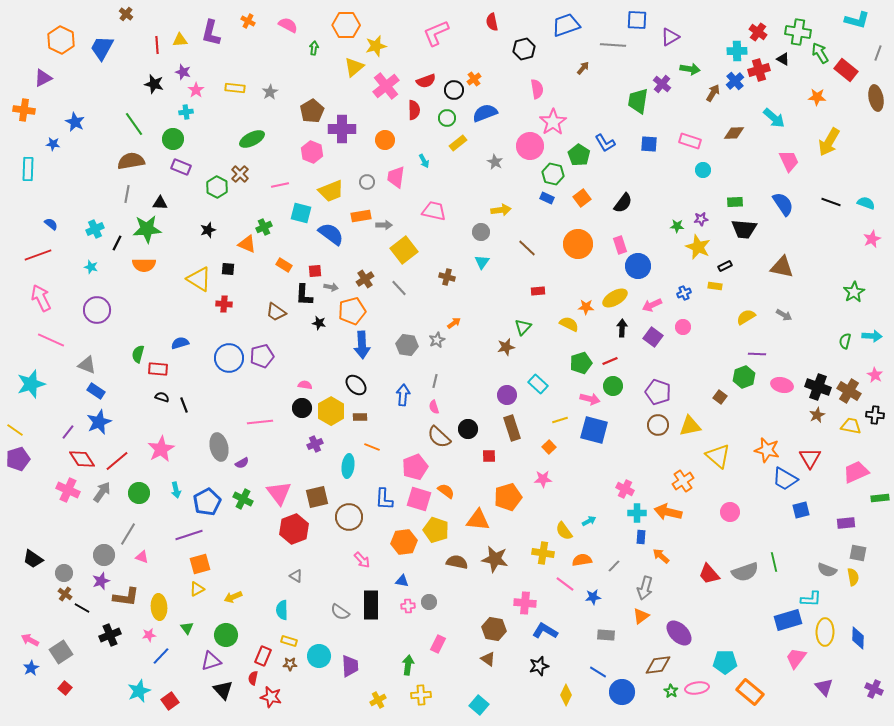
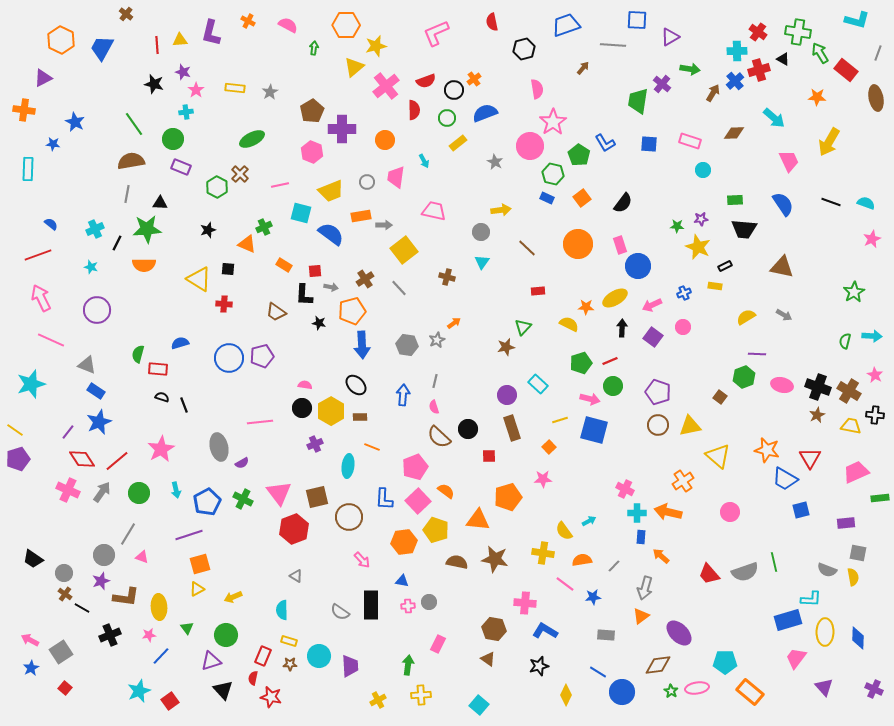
green rectangle at (735, 202): moved 2 px up
pink square at (419, 499): moved 1 px left, 2 px down; rotated 30 degrees clockwise
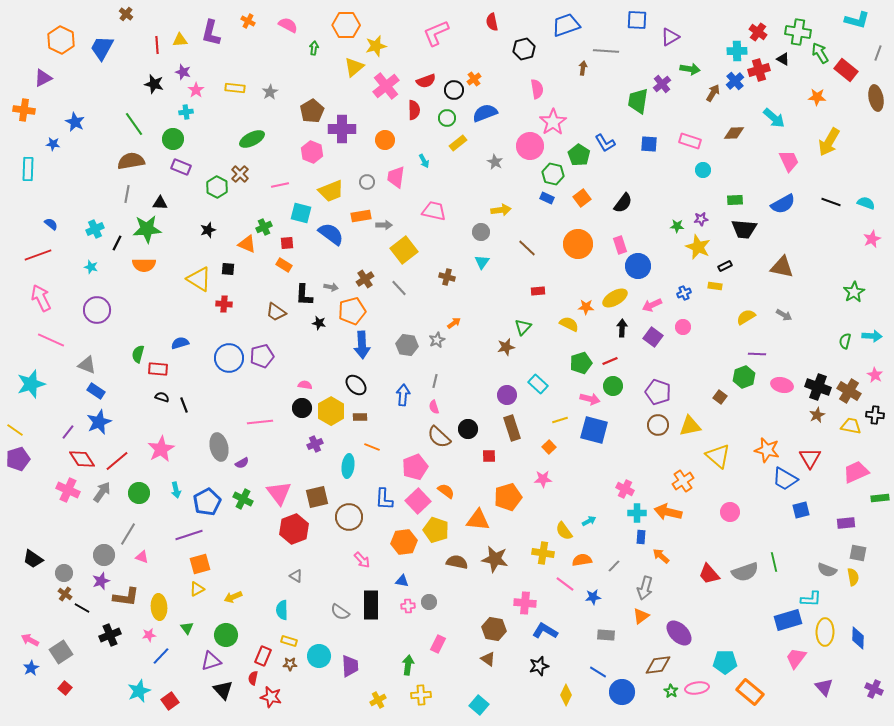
gray line at (613, 45): moved 7 px left, 6 px down
brown arrow at (583, 68): rotated 32 degrees counterclockwise
purple cross at (662, 84): rotated 12 degrees clockwise
blue semicircle at (783, 204): rotated 95 degrees clockwise
red square at (315, 271): moved 28 px left, 28 px up
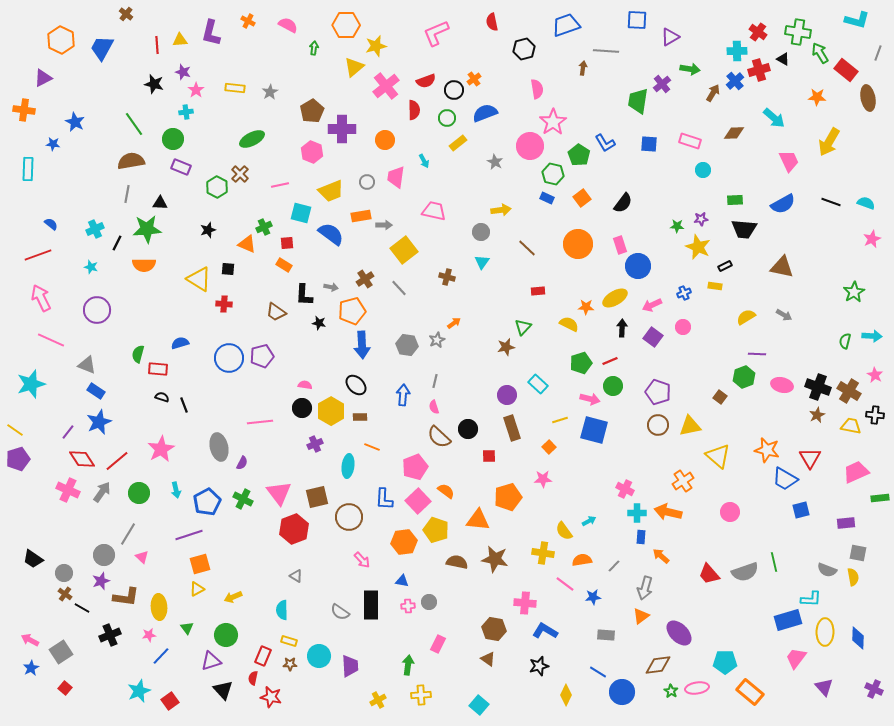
brown ellipse at (876, 98): moved 8 px left
purple semicircle at (242, 463): rotated 32 degrees counterclockwise
pink triangle at (142, 557): rotated 24 degrees clockwise
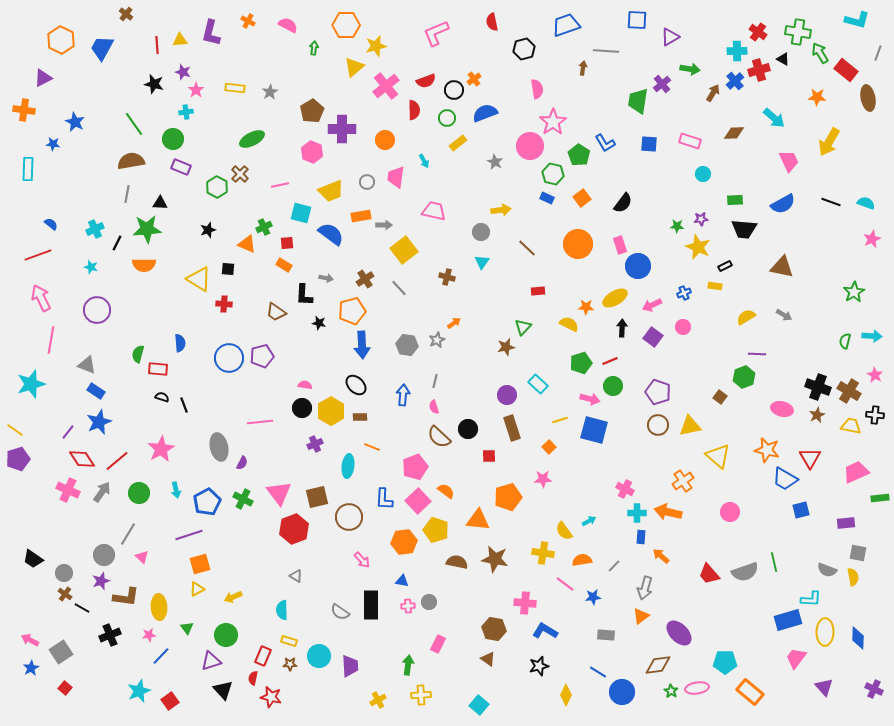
cyan circle at (703, 170): moved 4 px down
gray arrow at (331, 287): moved 5 px left, 9 px up
pink line at (51, 340): rotated 76 degrees clockwise
blue semicircle at (180, 343): rotated 102 degrees clockwise
pink ellipse at (782, 385): moved 24 px down
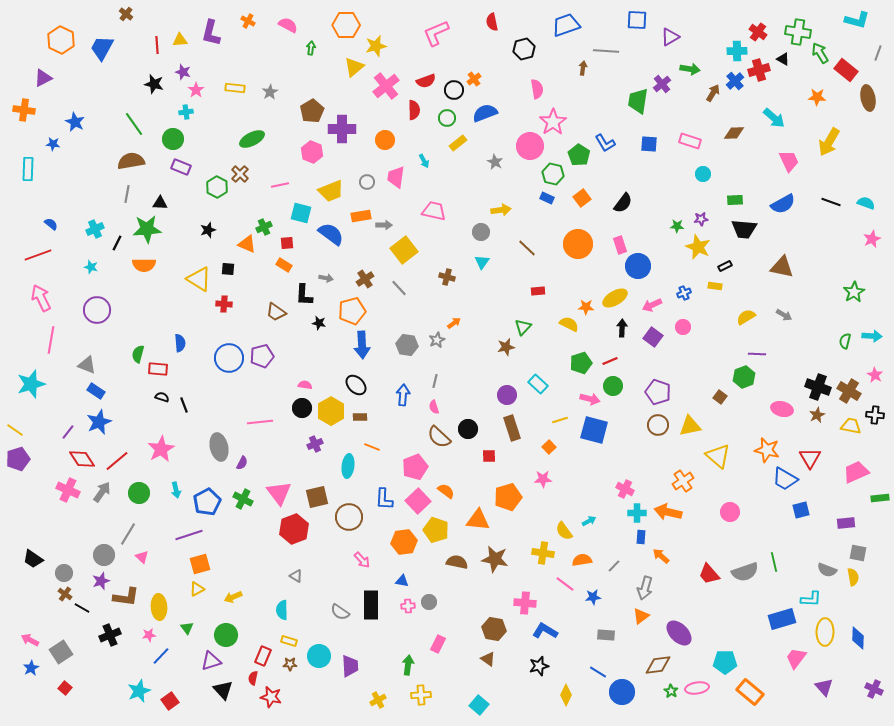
green arrow at (314, 48): moved 3 px left
blue rectangle at (788, 620): moved 6 px left, 1 px up
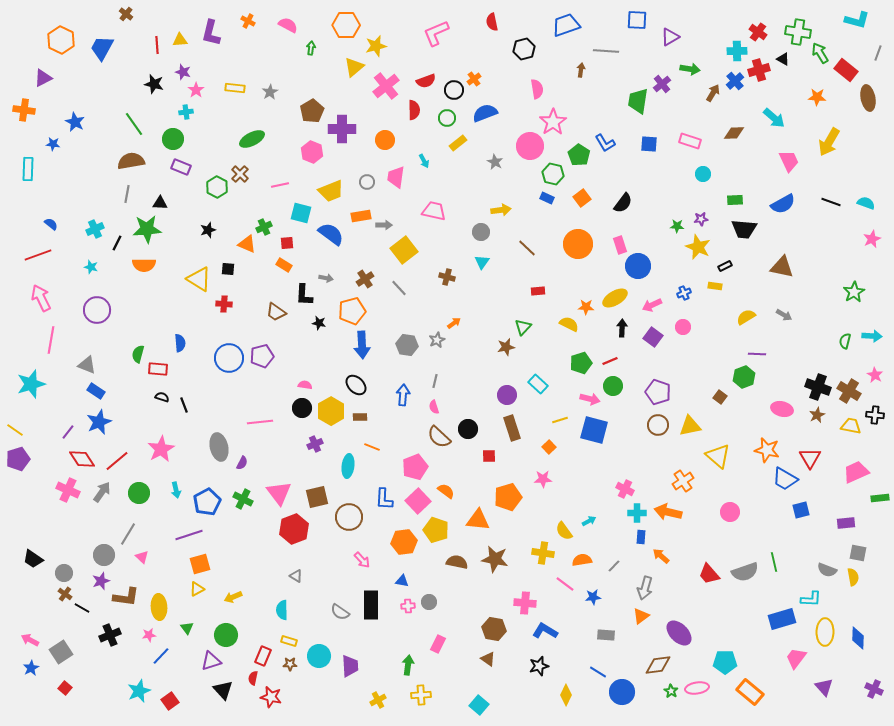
brown arrow at (583, 68): moved 2 px left, 2 px down
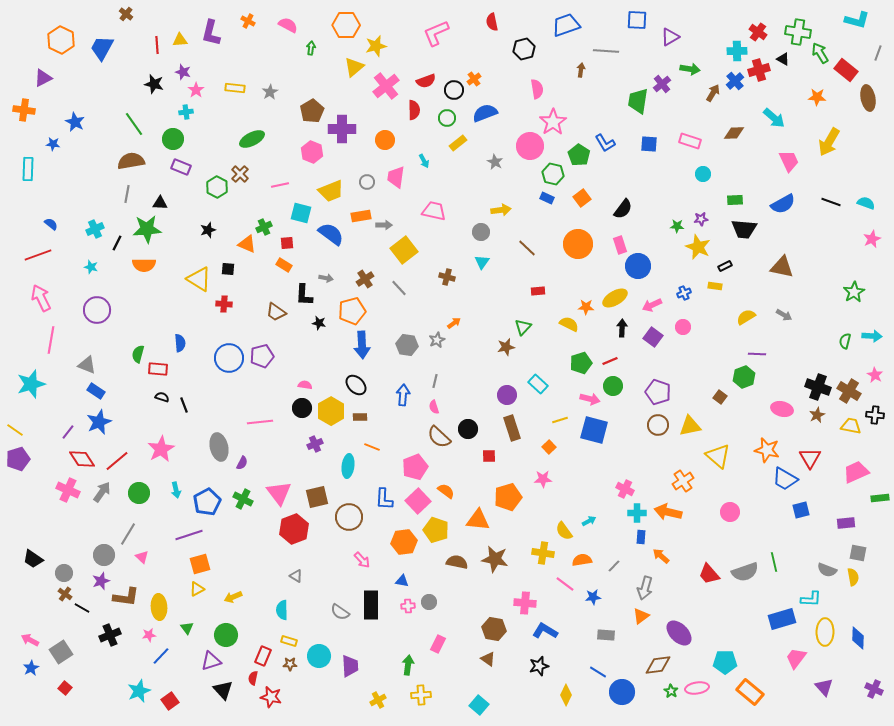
black semicircle at (623, 203): moved 6 px down
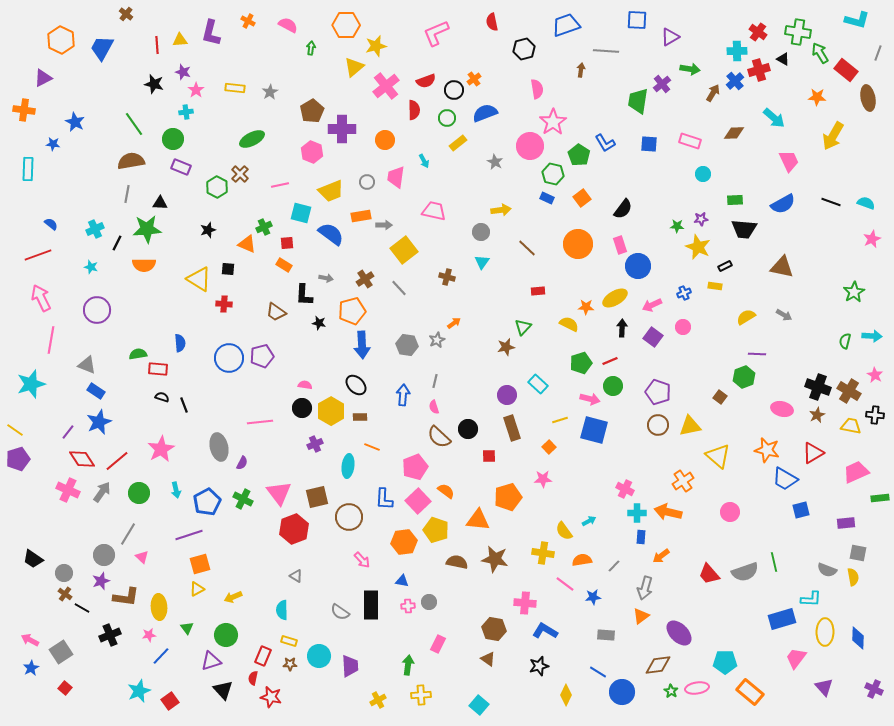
yellow arrow at (829, 142): moved 4 px right, 6 px up
green semicircle at (138, 354): rotated 66 degrees clockwise
red triangle at (810, 458): moved 3 px right, 5 px up; rotated 30 degrees clockwise
orange arrow at (661, 556): rotated 78 degrees counterclockwise
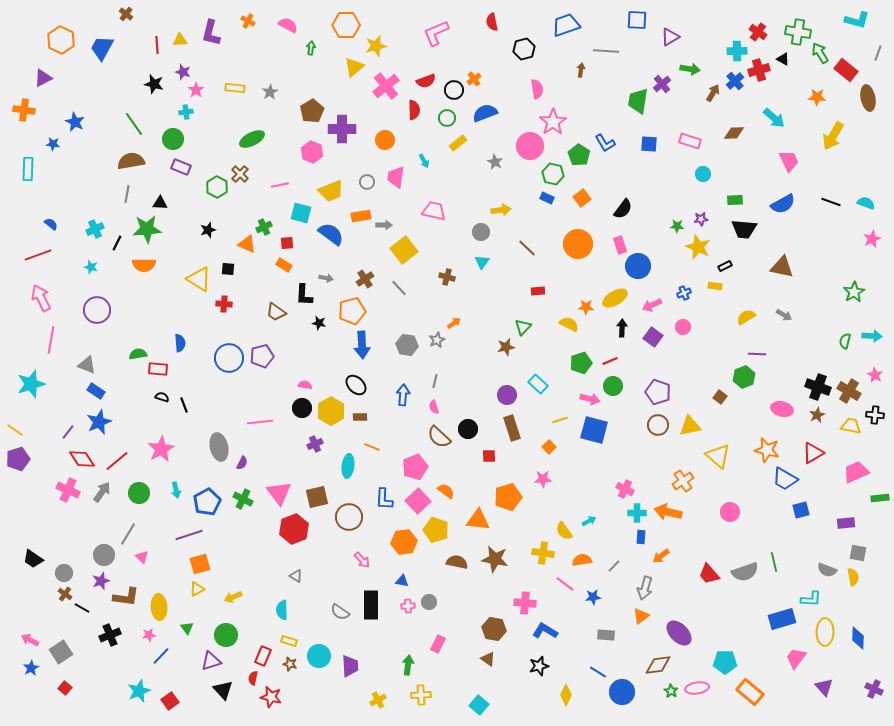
brown star at (290, 664): rotated 16 degrees clockwise
